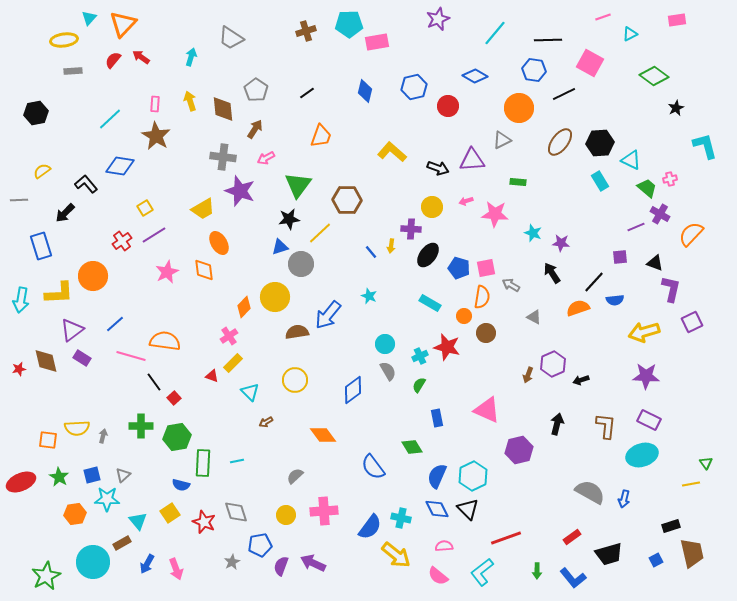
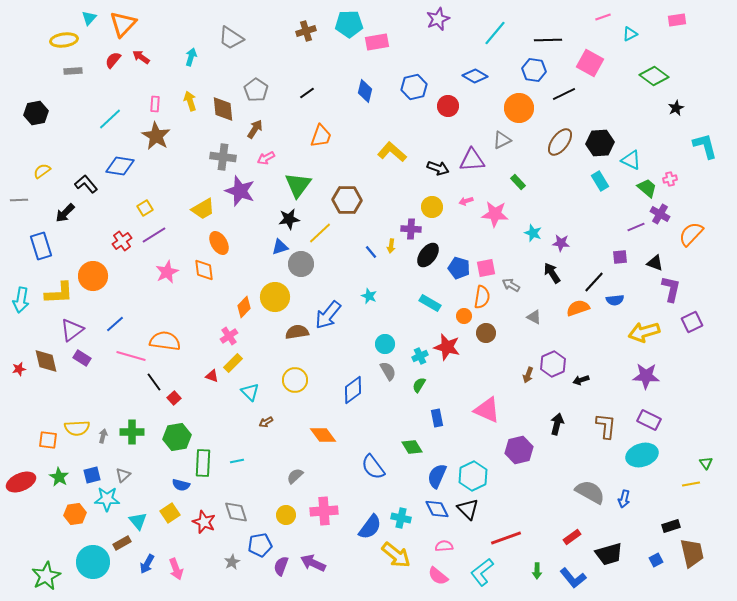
green rectangle at (518, 182): rotated 42 degrees clockwise
green cross at (141, 426): moved 9 px left, 6 px down
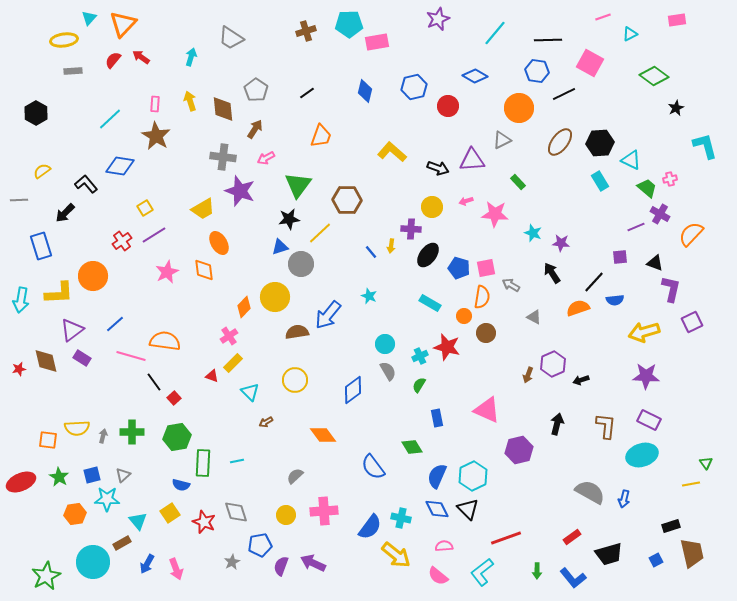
blue hexagon at (534, 70): moved 3 px right, 1 px down
black hexagon at (36, 113): rotated 20 degrees counterclockwise
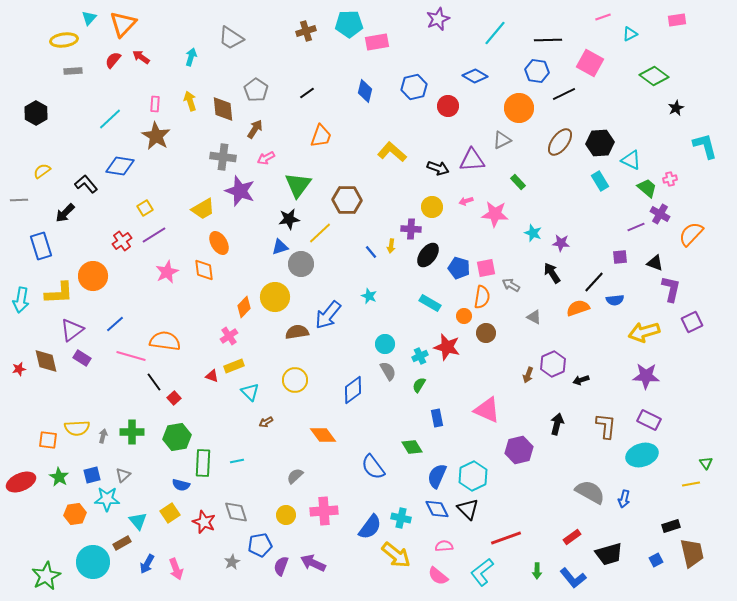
yellow rectangle at (233, 363): moved 1 px right, 3 px down; rotated 24 degrees clockwise
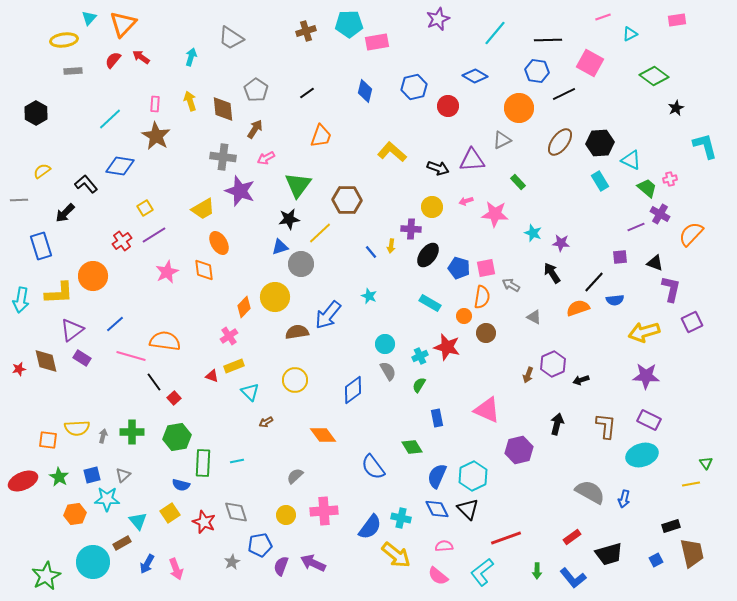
red ellipse at (21, 482): moved 2 px right, 1 px up
